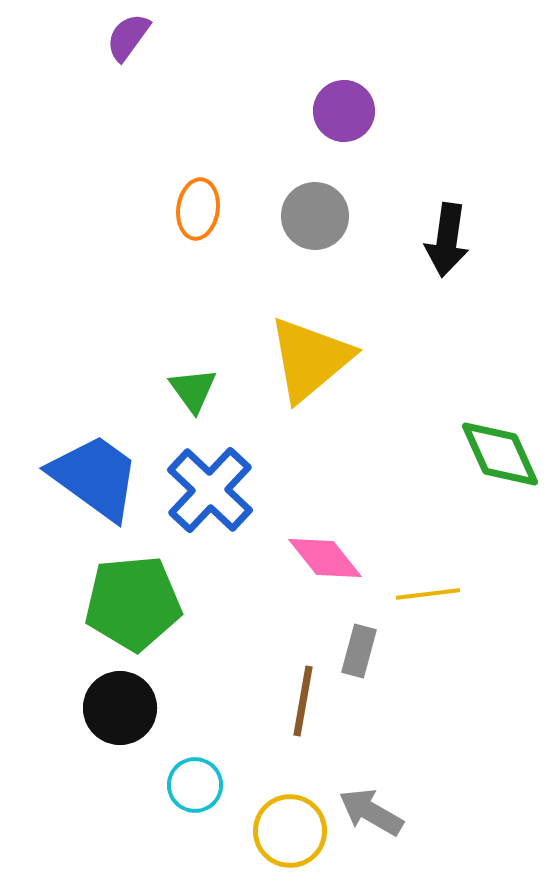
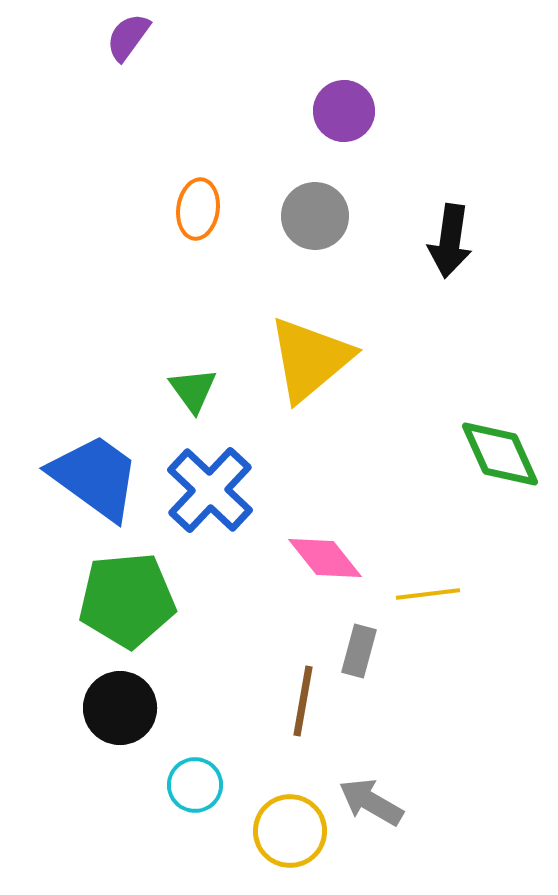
black arrow: moved 3 px right, 1 px down
green pentagon: moved 6 px left, 3 px up
gray arrow: moved 10 px up
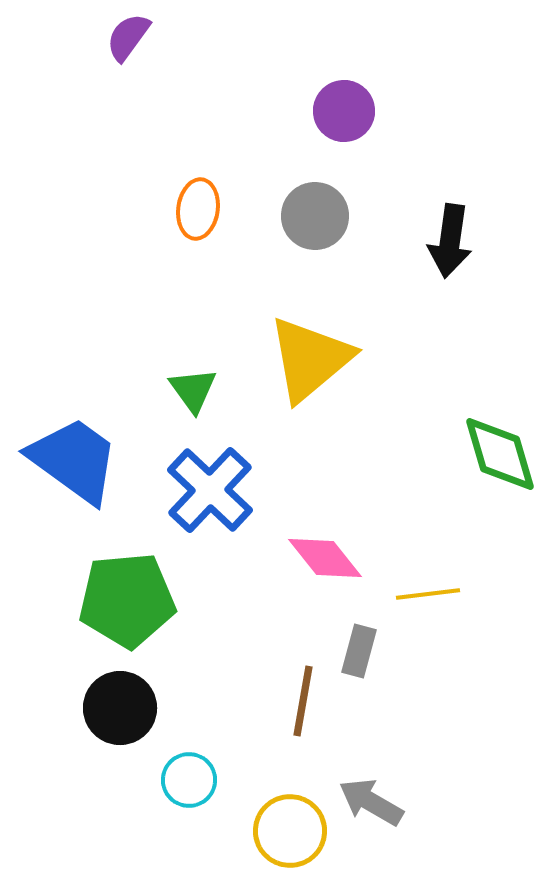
green diamond: rotated 8 degrees clockwise
blue trapezoid: moved 21 px left, 17 px up
cyan circle: moved 6 px left, 5 px up
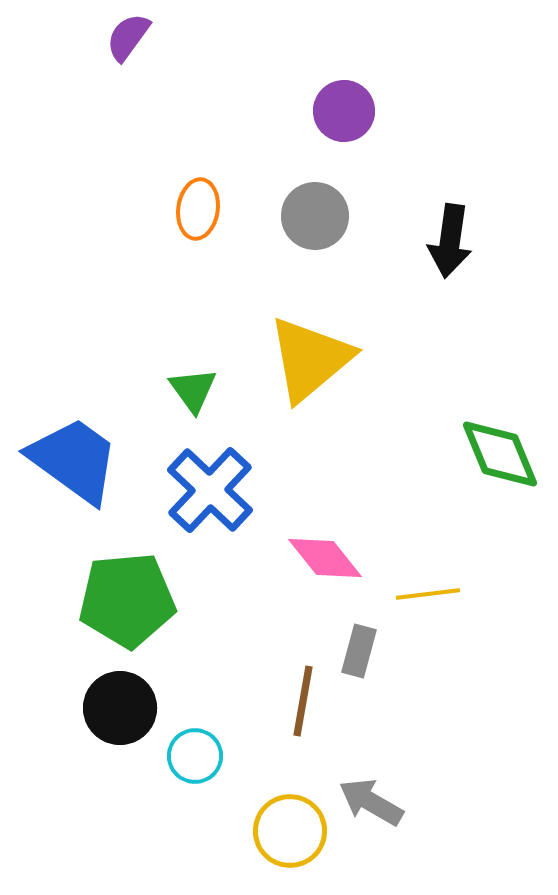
green diamond: rotated 6 degrees counterclockwise
cyan circle: moved 6 px right, 24 px up
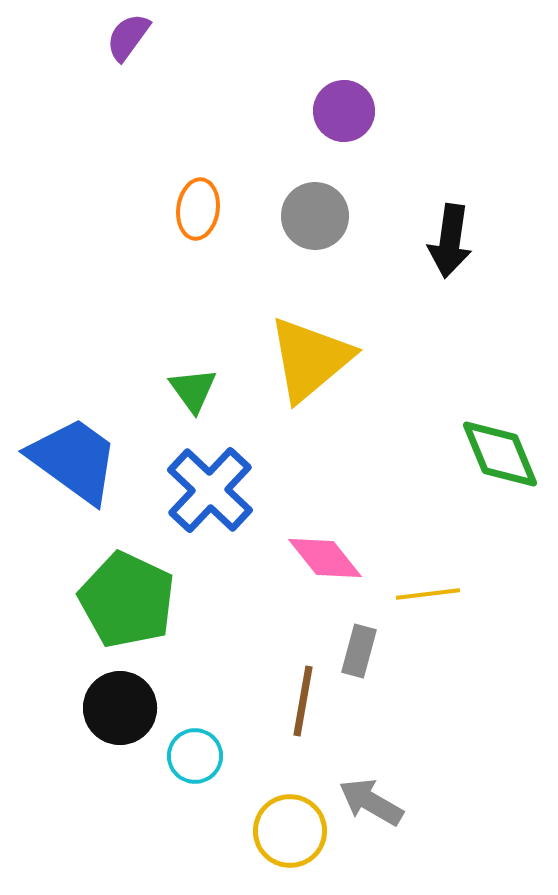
green pentagon: rotated 30 degrees clockwise
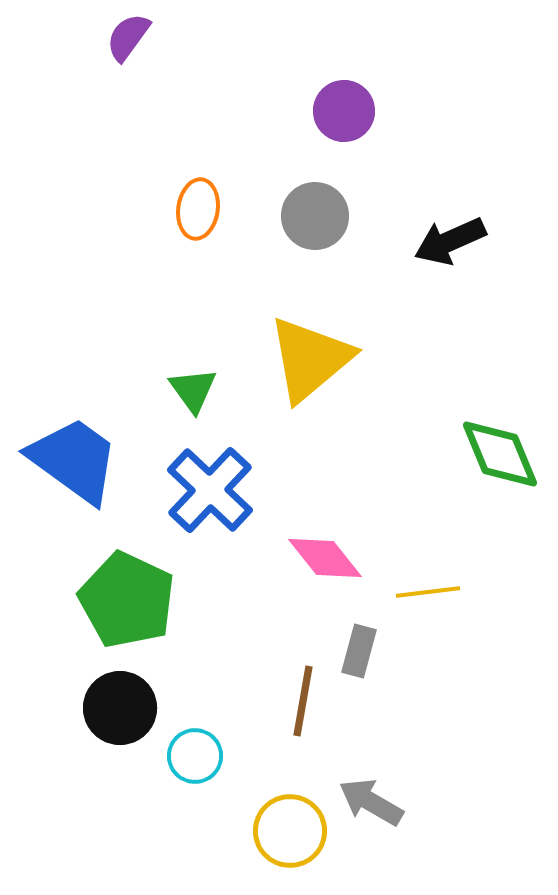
black arrow: rotated 58 degrees clockwise
yellow line: moved 2 px up
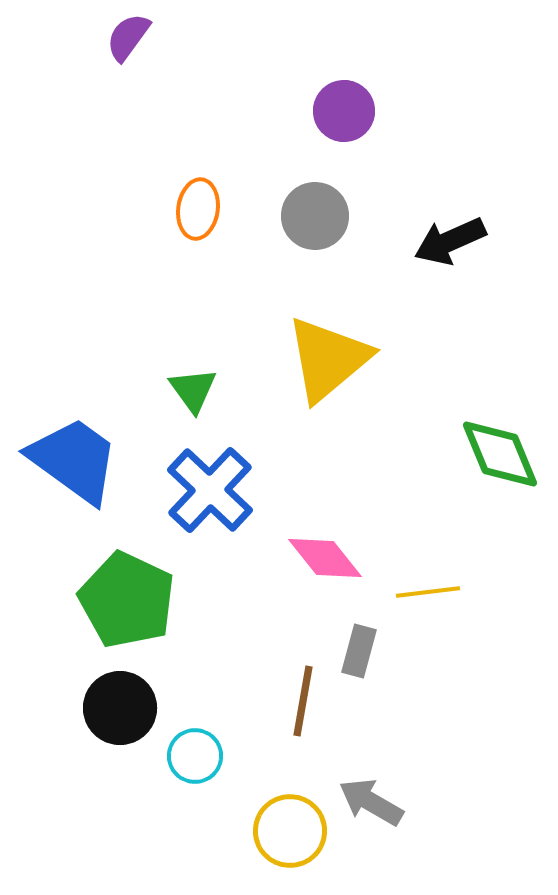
yellow triangle: moved 18 px right
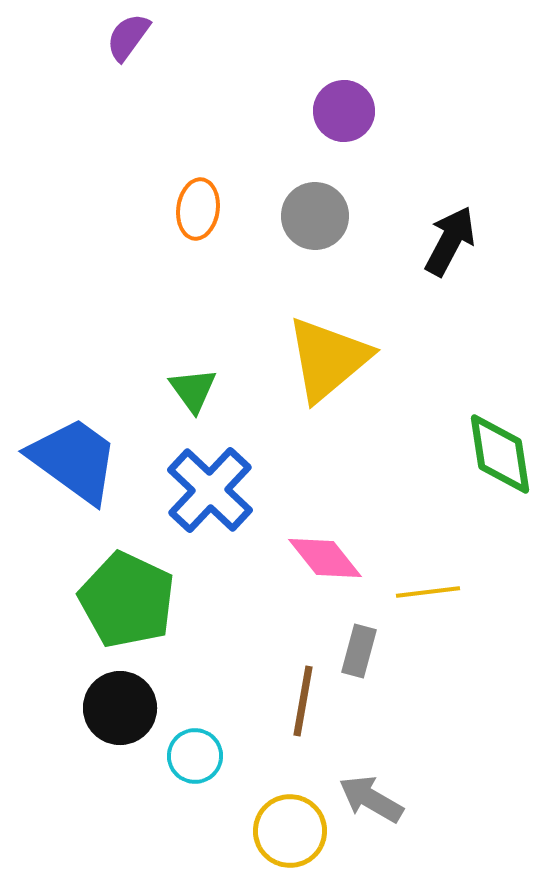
black arrow: rotated 142 degrees clockwise
green diamond: rotated 14 degrees clockwise
gray arrow: moved 3 px up
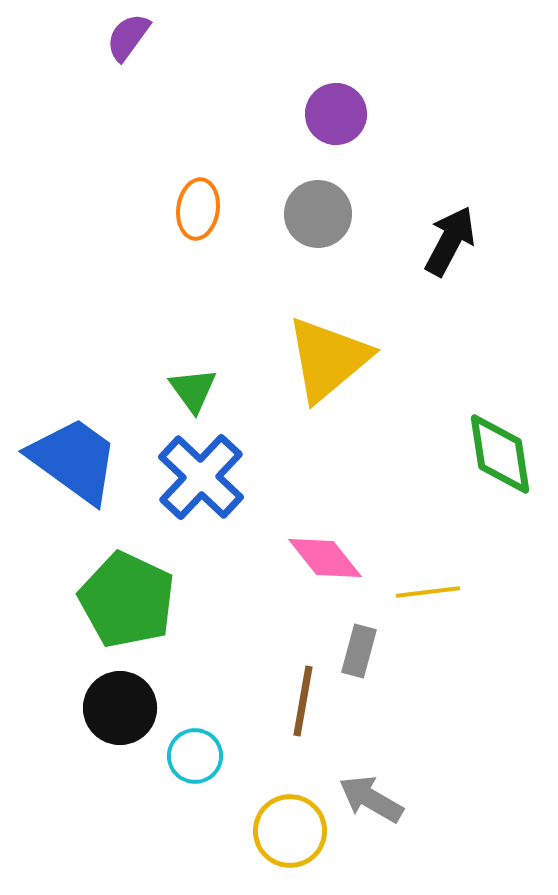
purple circle: moved 8 px left, 3 px down
gray circle: moved 3 px right, 2 px up
blue cross: moved 9 px left, 13 px up
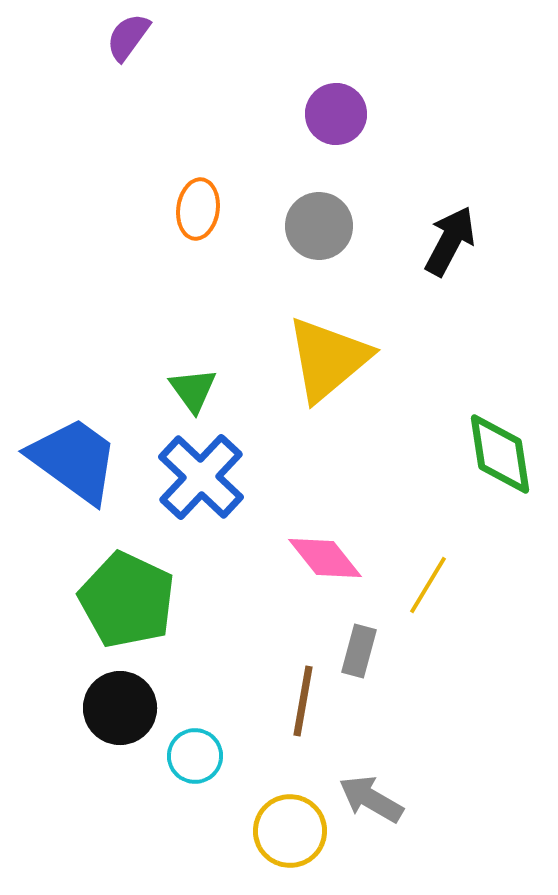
gray circle: moved 1 px right, 12 px down
yellow line: moved 7 px up; rotated 52 degrees counterclockwise
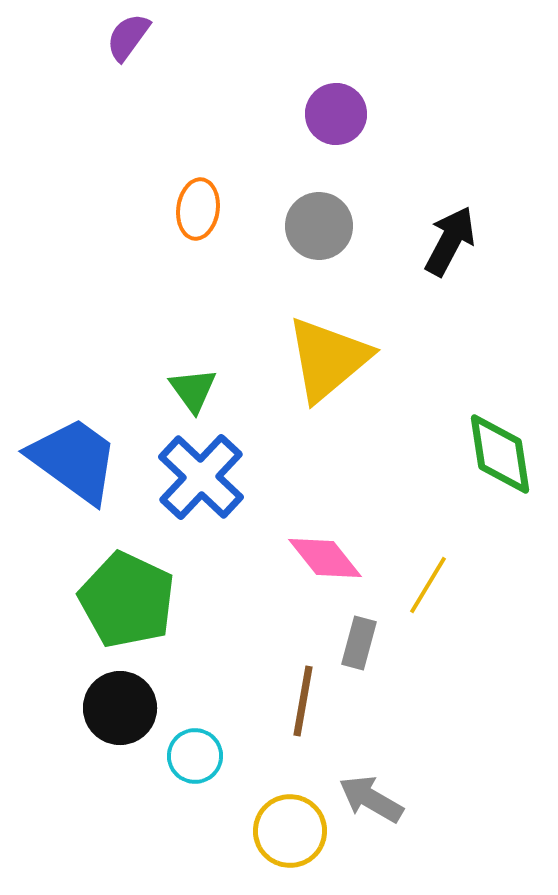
gray rectangle: moved 8 px up
